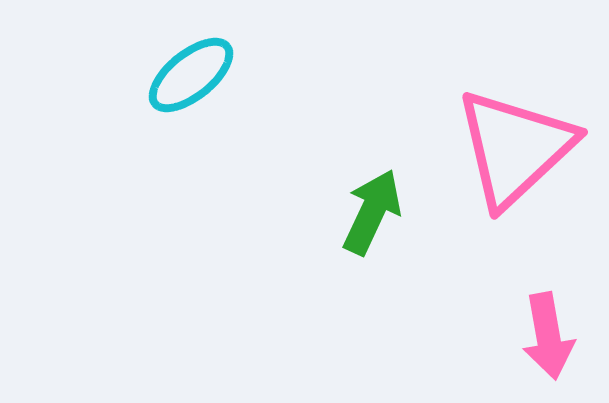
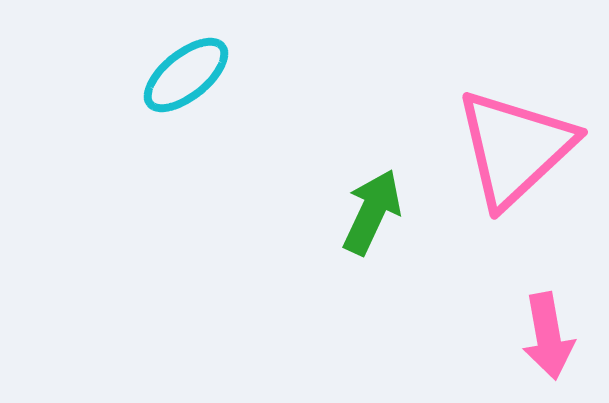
cyan ellipse: moved 5 px left
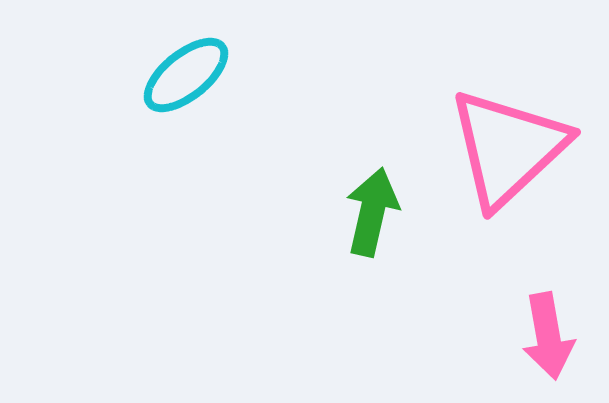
pink triangle: moved 7 px left
green arrow: rotated 12 degrees counterclockwise
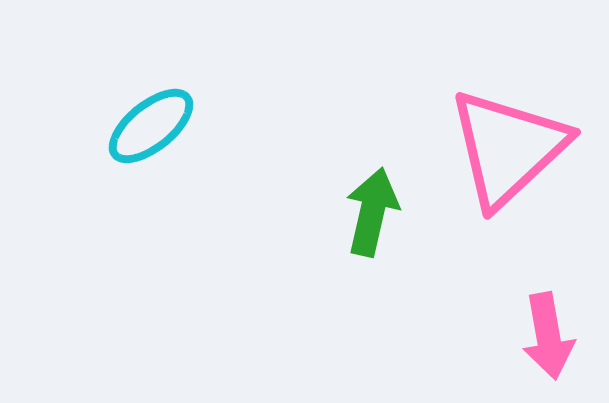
cyan ellipse: moved 35 px left, 51 px down
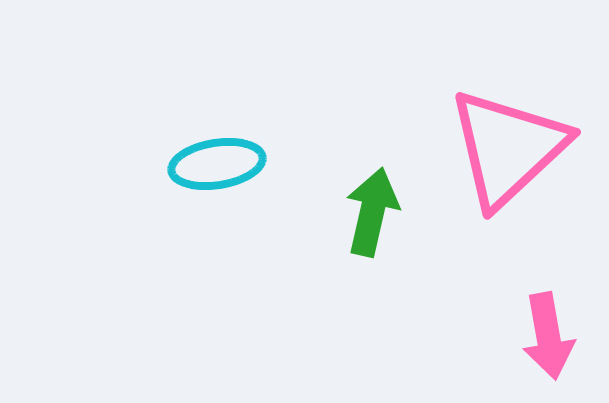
cyan ellipse: moved 66 px right, 38 px down; rotated 30 degrees clockwise
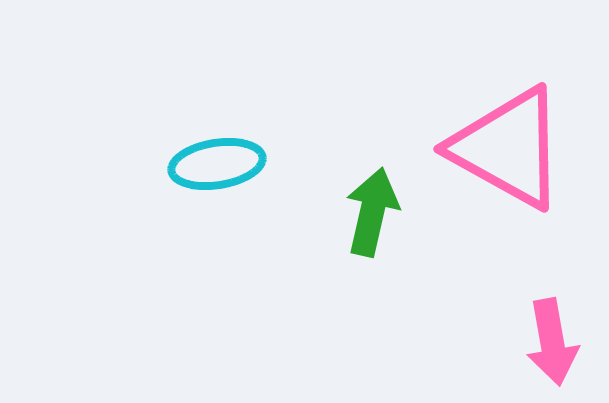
pink triangle: rotated 48 degrees counterclockwise
pink arrow: moved 4 px right, 6 px down
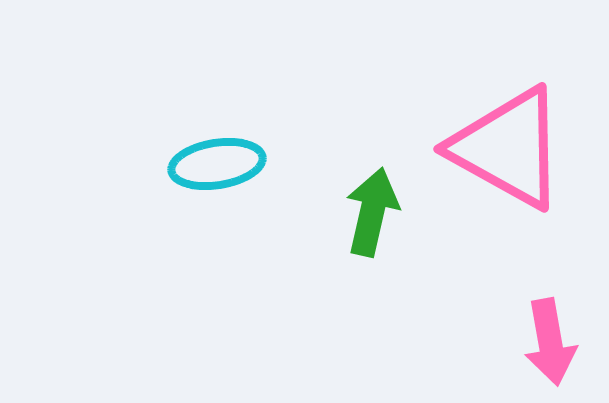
pink arrow: moved 2 px left
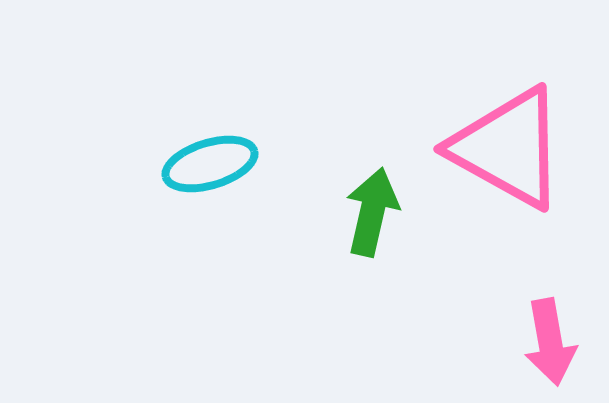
cyan ellipse: moved 7 px left; rotated 8 degrees counterclockwise
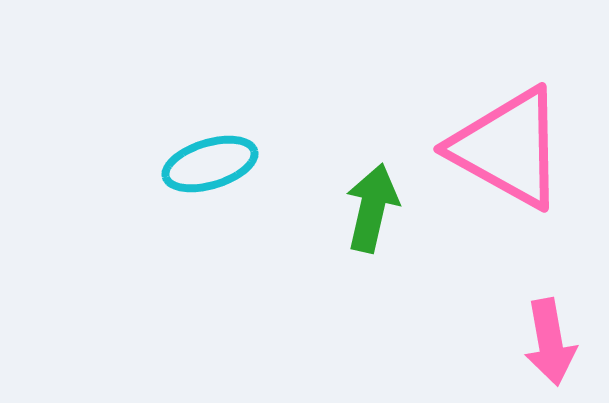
green arrow: moved 4 px up
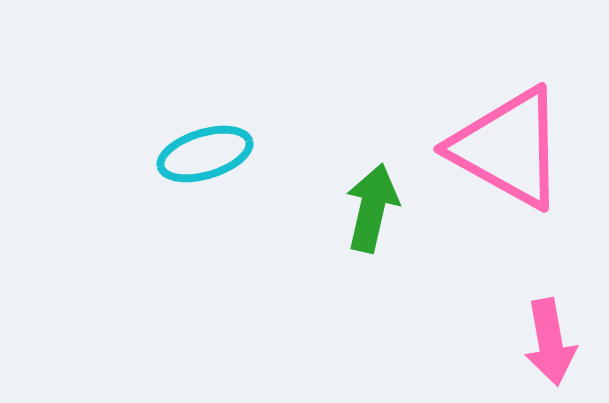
cyan ellipse: moved 5 px left, 10 px up
